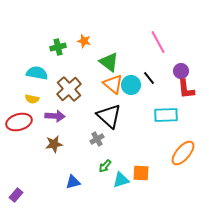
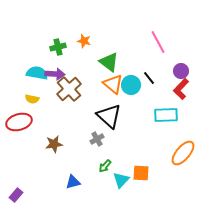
red L-shape: moved 5 px left; rotated 50 degrees clockwise
purple arrow: moved 42 px up
cyan triangle: rotated 30 degrees counterclockwise
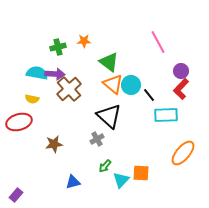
orange star: rotated 16 degrees counterclockwise
black line: moved 17 px down
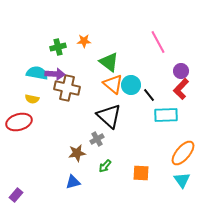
brown cross: moved 2 px left, 1 px up; rotated 35 degrees counterclockwise
brown star: moved 23 px right, 9 px down
cyan triangle: moved 61 px right; rotated 18 degrees counterclockwise
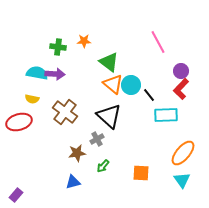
green cross: rotated 21 degrees clockwise
brown cross: moved 2 px left, 24 px down; rotated 25 degrees clockwise
green arrow: moved 2 px left
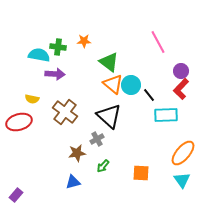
cyan semicircle: moved 2 px right, 18 px up
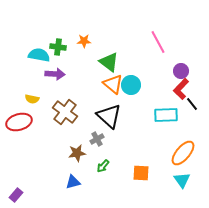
black line: moved 43 px right, 9 px down
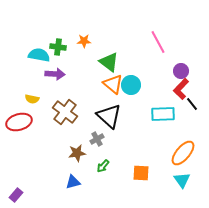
cyan rectangle: moved 3 px left, 1 px up
